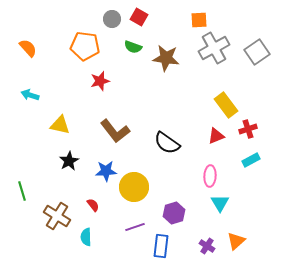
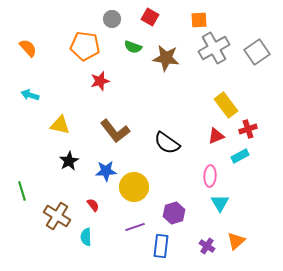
red square: moved 11 px right
cyan rectangle: moved 11 px left, 4 px up
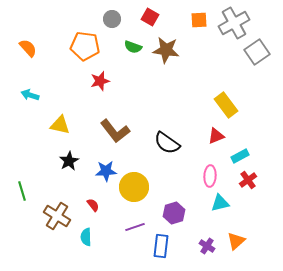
gray cross: moved 20 px right, 25 px up
brown star: moved 8 px up
red cross: moved 51 px down; rotated 18 degrees counterclockwise
cyan triangle: rotated 48 degrees clockwise
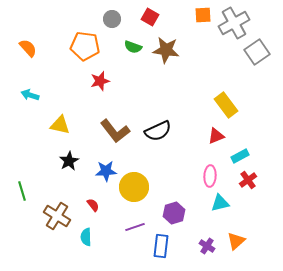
orange square: moved 4 px right, 5 px up
black semicircle: moved 9 px left, 12 px up; rotated 60 degrees counterclockwise
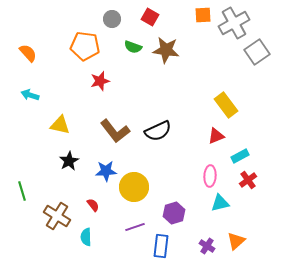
orange semicircle: moved 5 px down
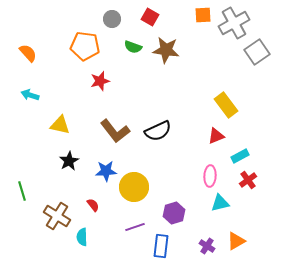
cyan semicircle: moved 4 px left
orange triangle: rotated 12 degrees clockwise
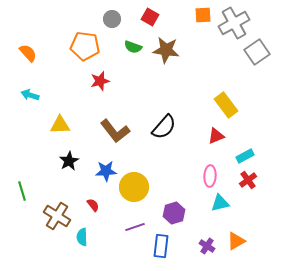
yellow triangle: rotated 15 degrees counterclockwise
black semicircle: moved 6 px right, 4 px up; rotated 24 degrees counterclockwise
cyan rectangle: moved 5 px right
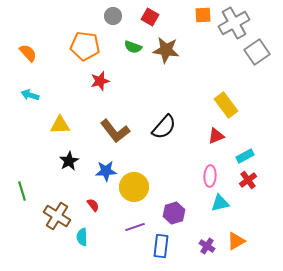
gray circle: moved 1 px right, 3 px up
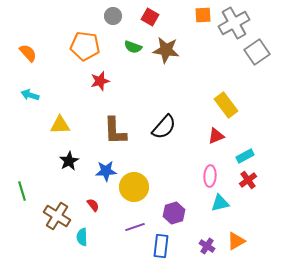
brown L-shape: rotated 36 degrees clockwise
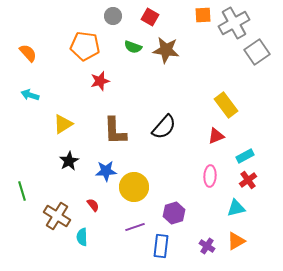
yellow triangle: moved 3 px right, 1 px up; rotated 30 degrees counterclockwise
cyan triangle: moved 16 px right, 5 px down
